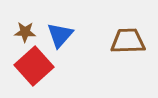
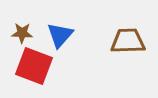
brown star: moved 3 px left, 1 px down
red square: rotated 27 degrees counterclockwise
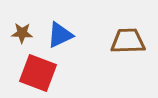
blue triangle: rotated 24 degrees clockwise
red square: moved 4 px right, 7 px down
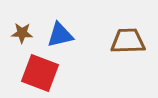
blue triangle: rotated 12 degrees clockwise
red square: moved 2 px right
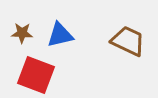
brown trapezoid: rotated 27 degrees clockwise
red square: moved 4 px left, 2 px down
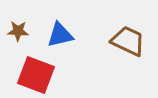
brown star: moved 4 px left, 2 px up
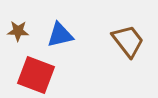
brown trapezoid: rotated 27 degrees clockwise
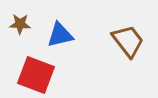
brown star: moved 2 px right, 7 px up
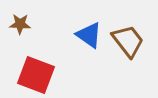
blue triangle: moved 29 px right; rotated 48 degrees clockwise
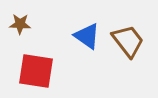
blue triangle: moved 2 px left, 1 px down
red square: moved 4 px up; rotated 12 degrees counterclockwise
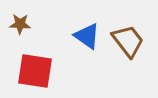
red square: moved 1 px left
